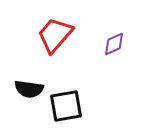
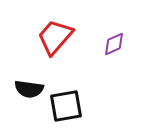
red trapezoid: moved 2 px down
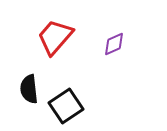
black semicircle: rotated 76 degrees clockwise
black square: rotated 24 degrees counterclockwise
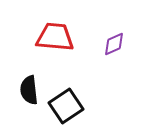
red trapezoid: rotated 54 degrees clockwise
black semicircle: moved 1 px down
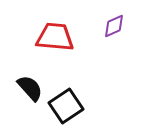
purple diamond: moved 18 px up
black semicircle: moved 1 px right, 2 px up; rotated 144 degrees clockwise
